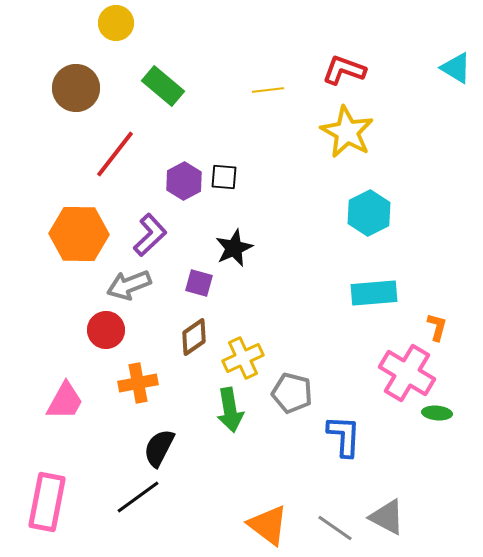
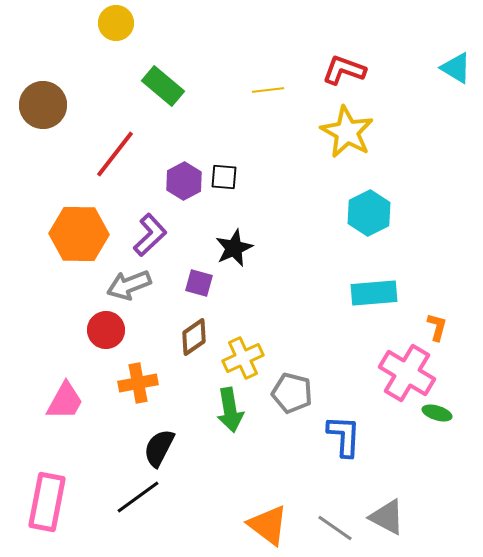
brown circle: moved 33 px left, 17 px down
green ellipse: rotated 12 degrees clockwise
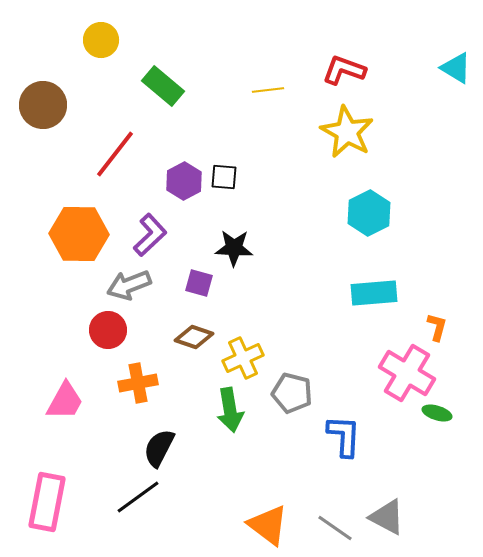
yellow circle: moved 15 px left, 17 px down
black star: rotated 27 degrees clockwise
red circle: moved 2 px right
brown diamond: rotated 54 degrees clockwise
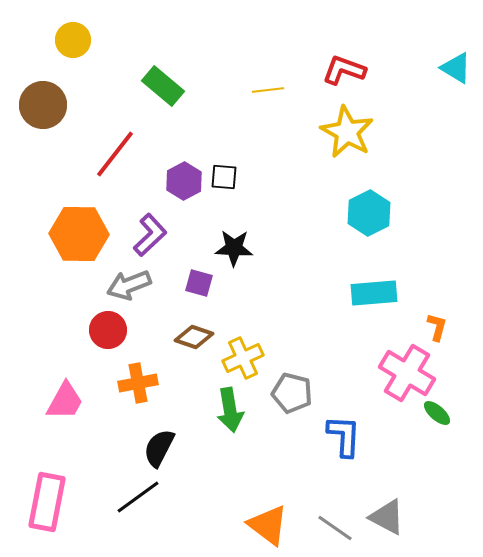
yellow circle: moved 28 px left
green ellipse: rotated 24 degrees clockwise
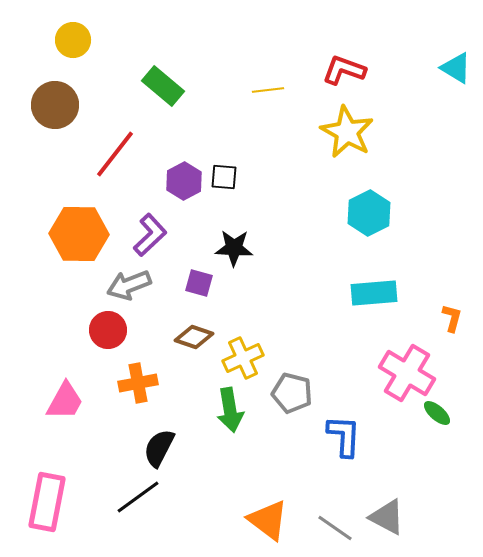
brown circle: moved 12 px right
orange L-shape: moved 15 px right, 9 px up
orange triangle: moved 5 px up
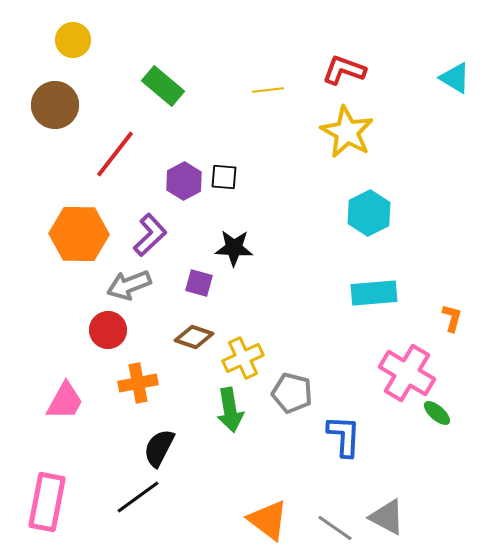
cyan triangle: moved 1 px left, 10 px down
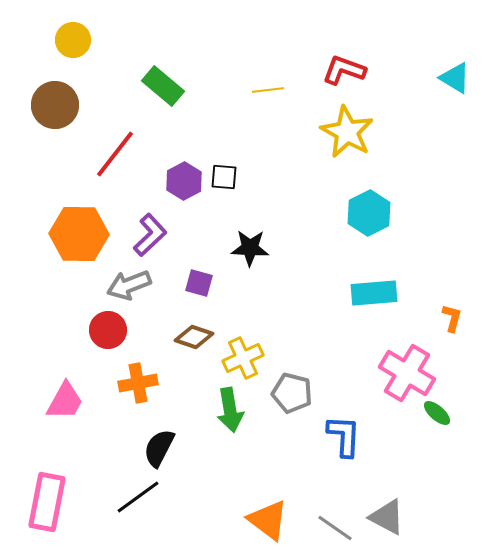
black star: moved 16 px right
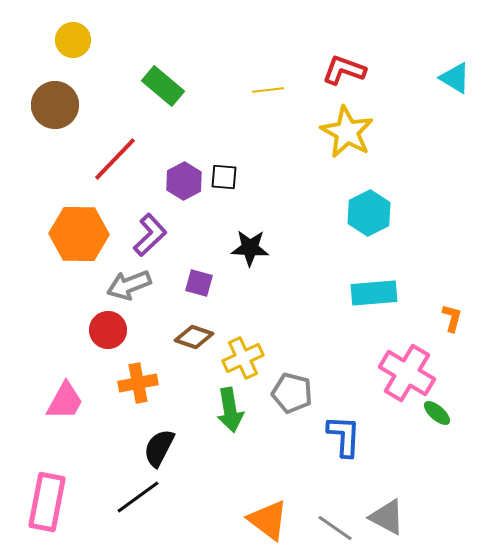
red line: moved 5 px down; rotated 6 degrees clockwise
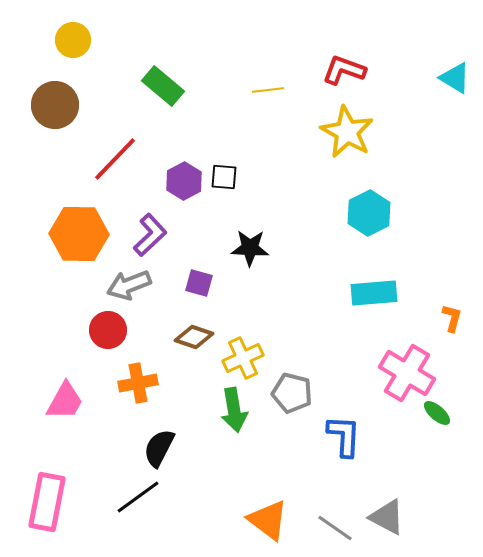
green arrow: moved 4 px right
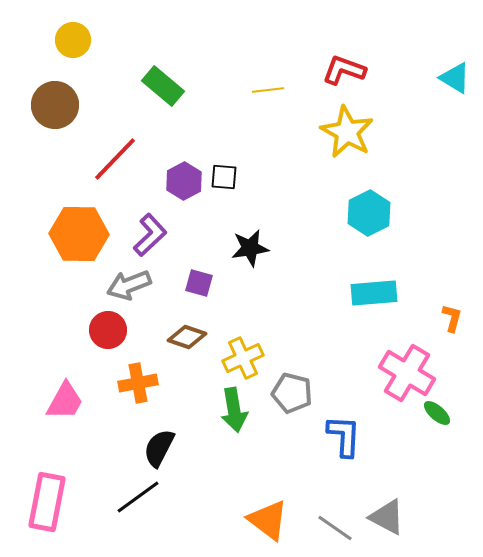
black star: rotated 12 degrees counterclockwise
brown diamond: moved 7 px left
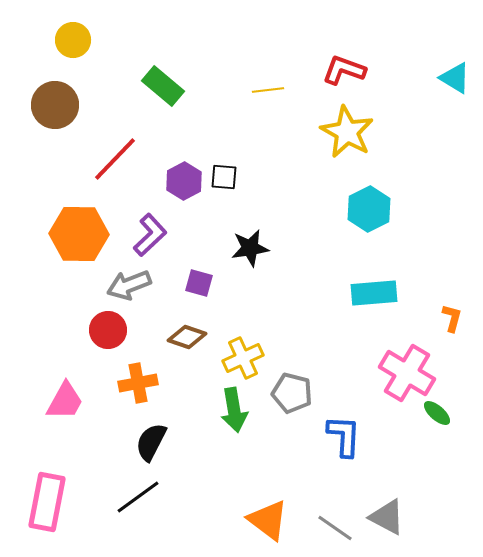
cyan hexagon: moved 4 px up
black semicircle: moved 8 px left, 6 px up
